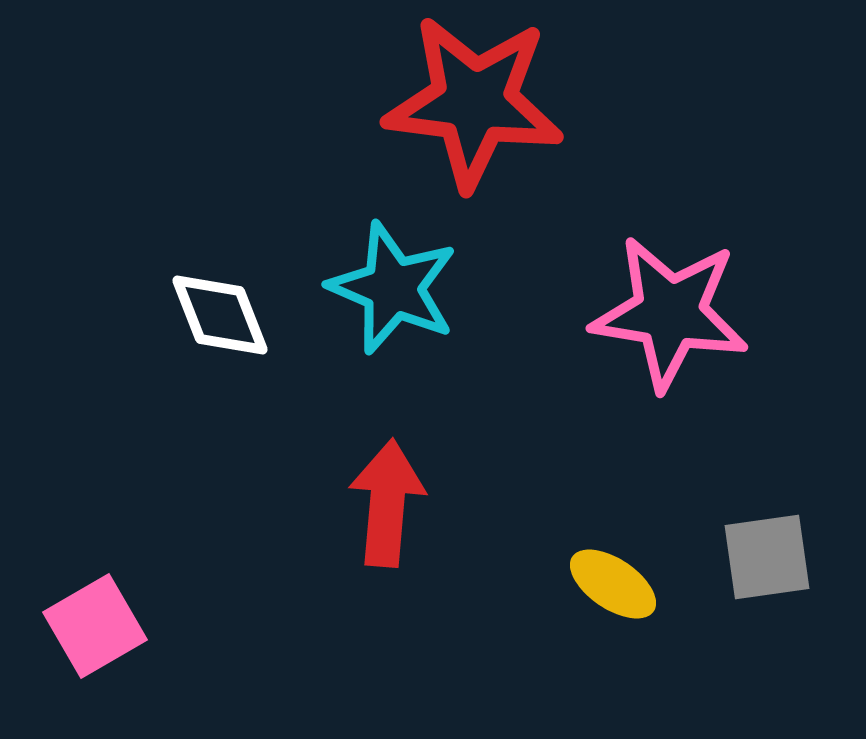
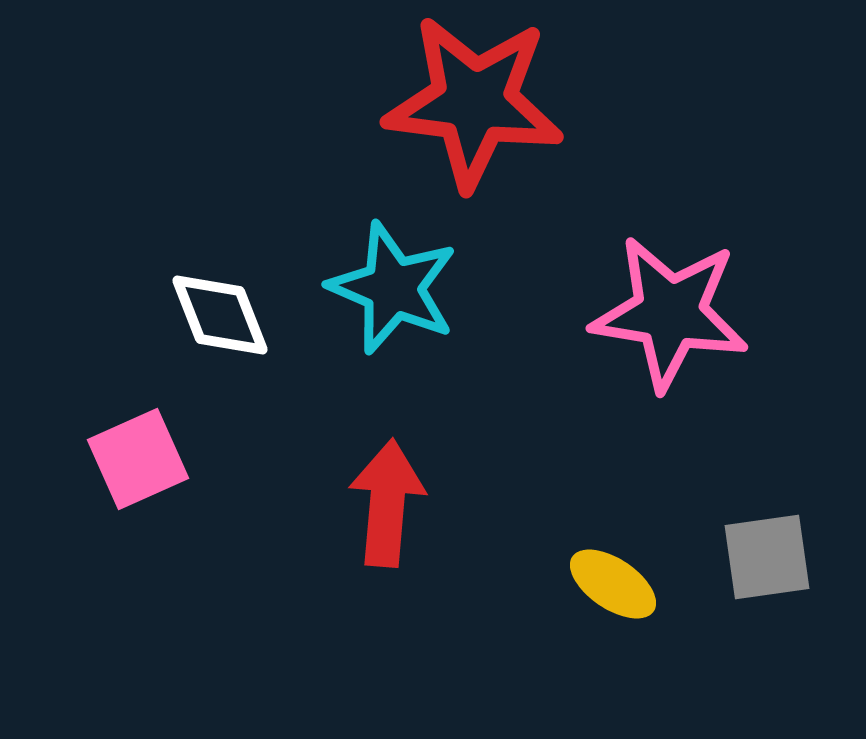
pink square: moved 43 px right, 167 px up; rotated 6 degrees clockwise
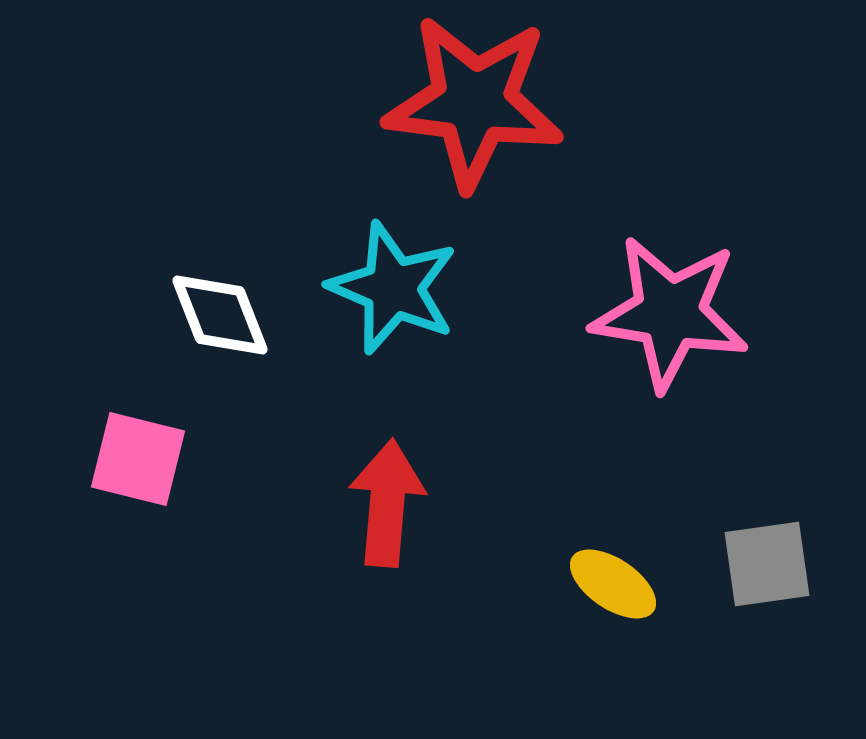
pink square: rotated 38 degrees clockwise
gray square: moved 7 px down
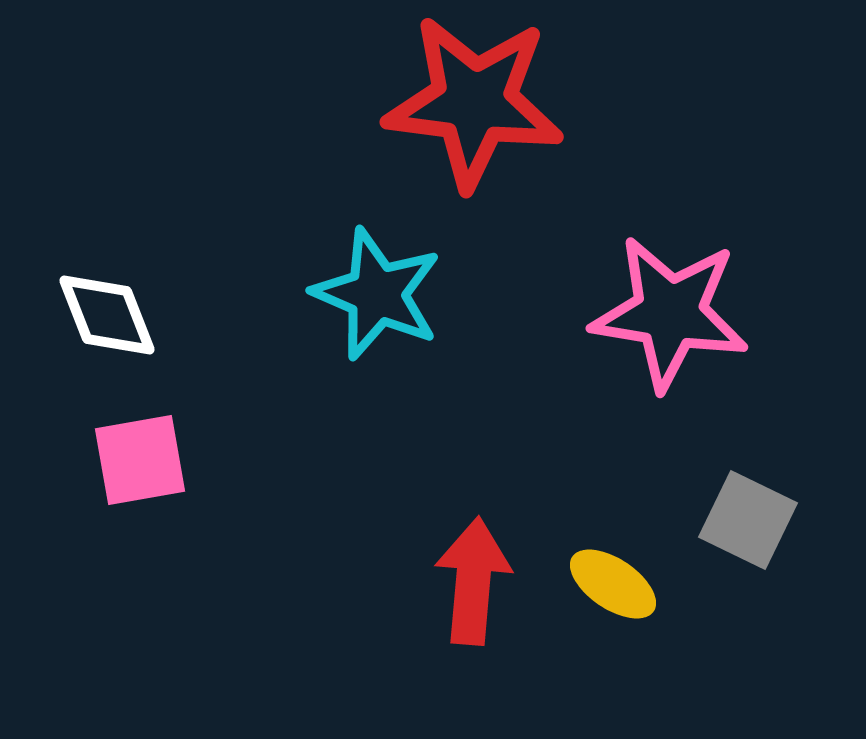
cyan star: moved 16 px left, 6 px down
white diamond: moved 113 px left
pink square: moved 2 px right, 1 px down; rotated 24 degrees counterclockwise
red arrow: moved 86 px right, 78 px down
gray square: moved 19 px left, 44 px up; rotated 34 degrees clockwise
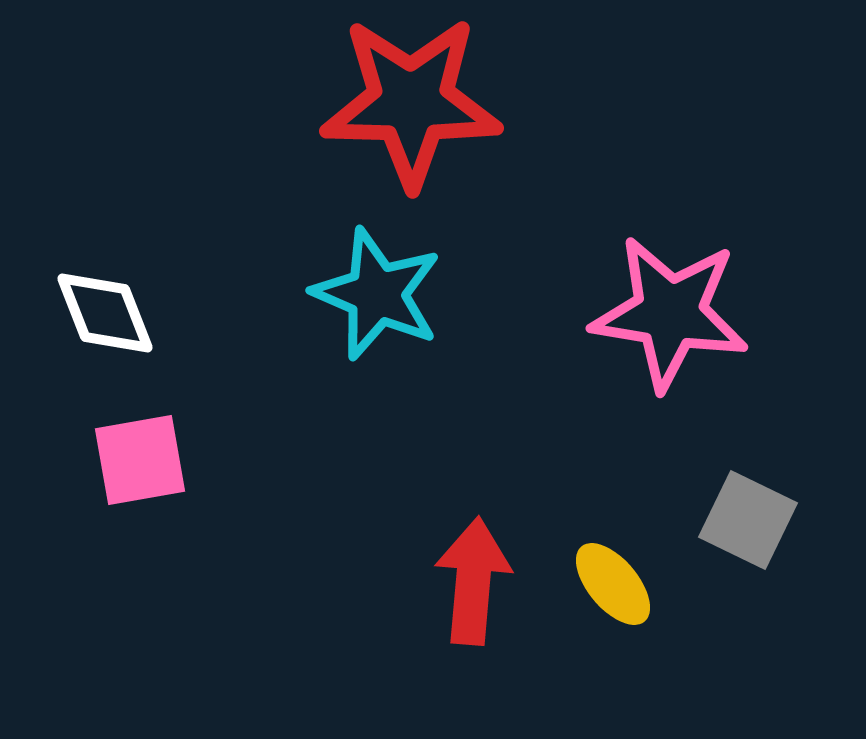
red star: moved 63 px left; rotated 6 degrees counterclockwise
white diamond: moved 2 px left, 2 px up
yellow ellipse: rotated 16 degrees clockwise
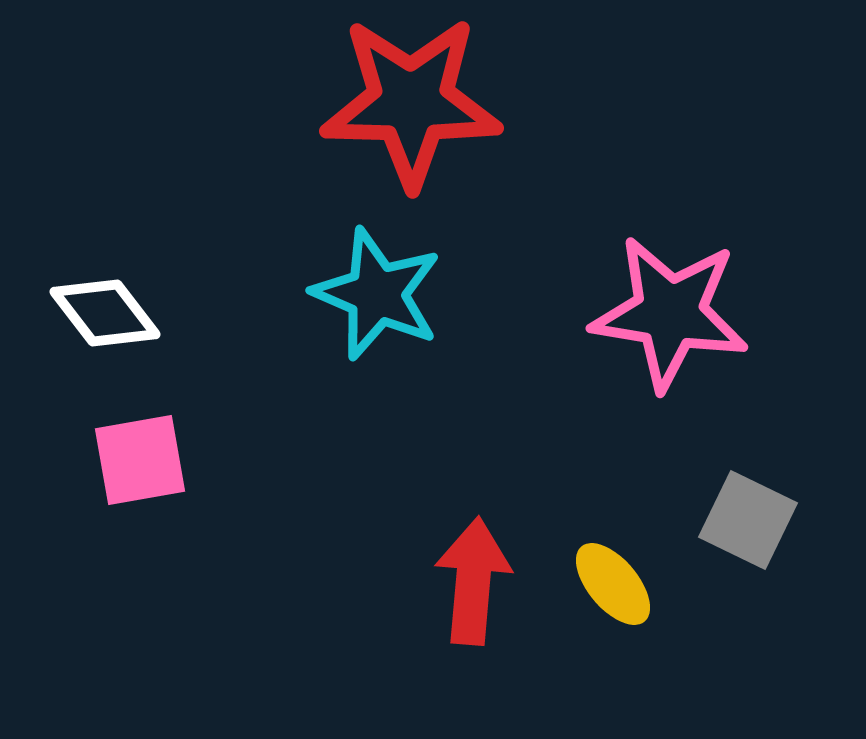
white diamond: rotated 16 degrees counterclockwise
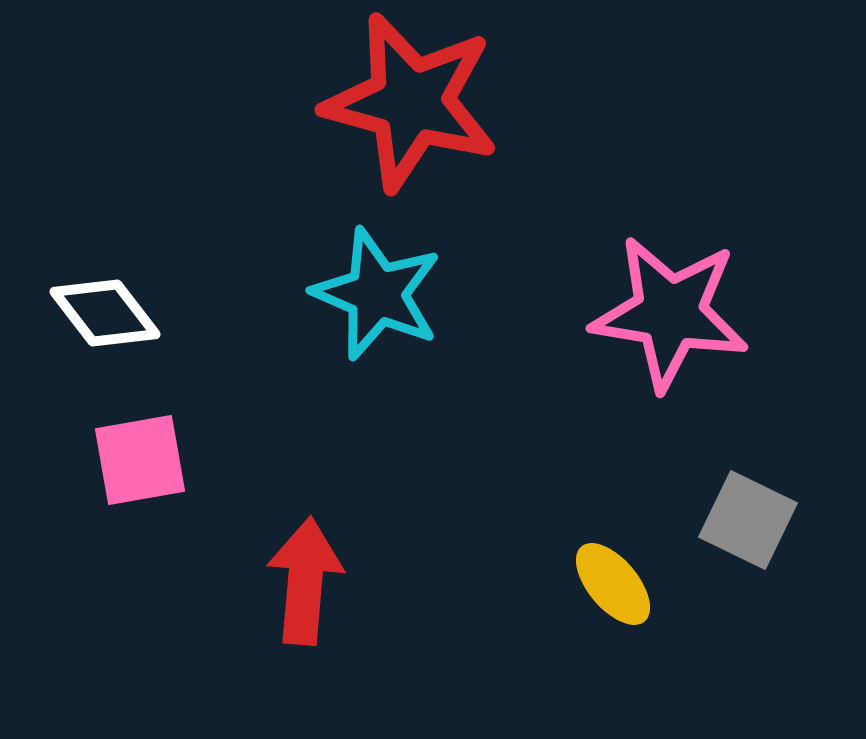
red star: rotated 14 degrees clockwise
red arrow: moved 168 px left
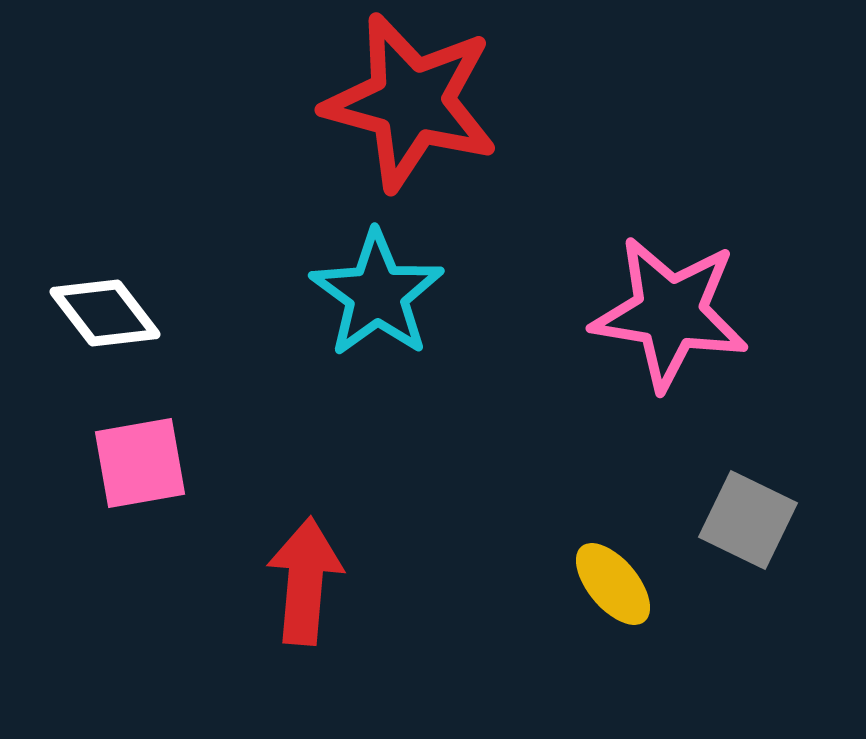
cyan star: rotated 13 degrees clockwise
pink square: moved 3 px down
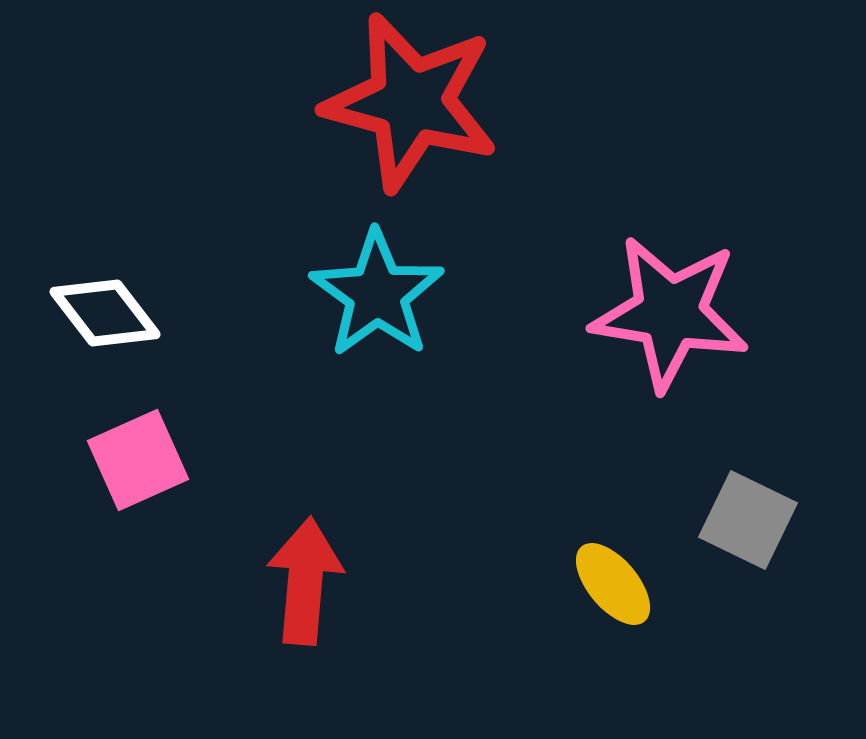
pink square: moved 2 px left, 3 px up; rotated 14 degrees counterclockwise
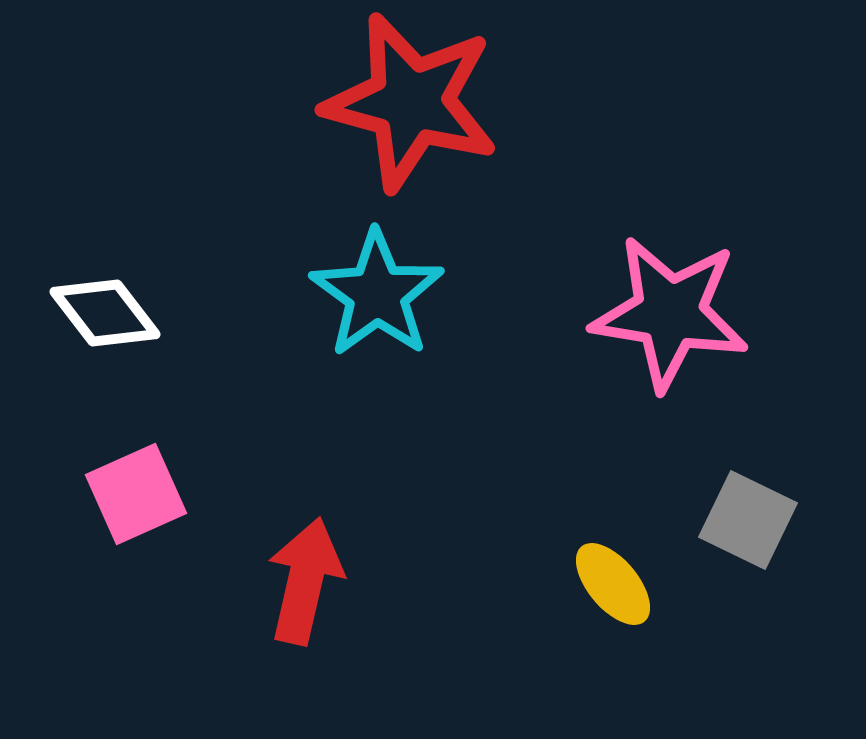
pink square: moved 2 px left, 34 px down
red arrow: rotated 8 degrees clockwise
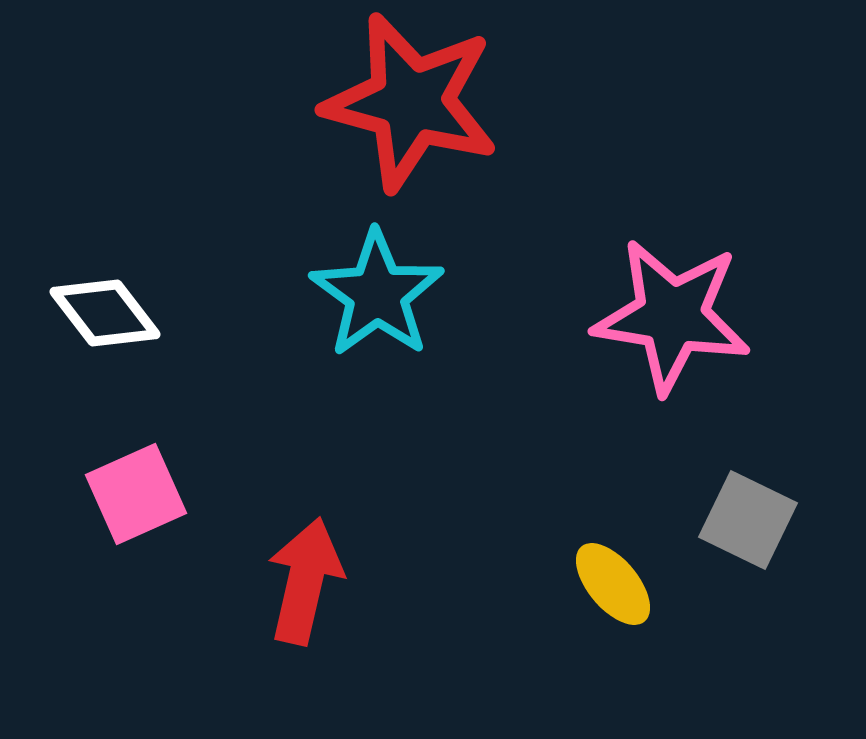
pink star: moved 2 px right, 3 px down
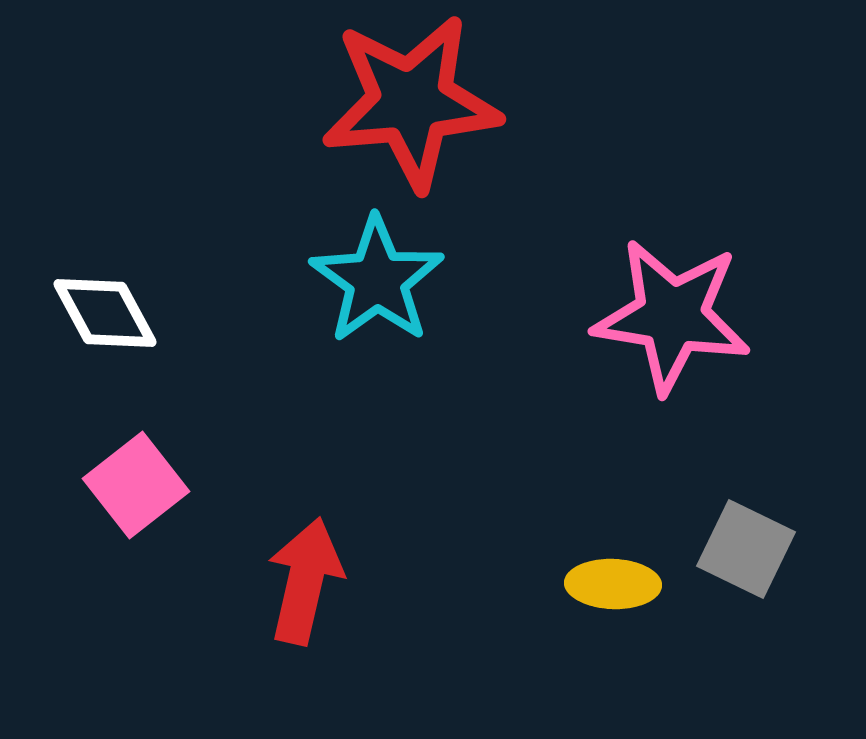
red star: rotated 20 degrees counterclockwise
cyan star: moved 14 px up
white diamond: rotated 9 degrees clockwise
pink square: moved 9 px up; rotated 14 degrees counterclockwise
gray square: moved 2 px left, 29 px down
yellow ellipse: rotated 48 degrees counterclockwise
